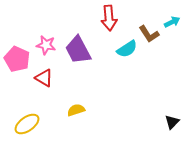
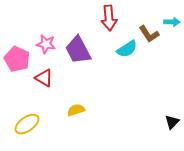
cyan arrow: rotated 28 degrees clockwise
pink star: moved 1 px up
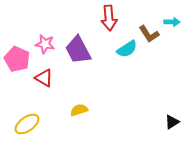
pink star: moved 1 px left
yellow semicircle: moved 3 px right
black triangle: rotated 14 degrees clockwise
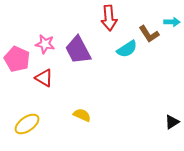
yellow semicircle: moved 3 px right, 5 px down; rotated 42 degrees clockwise
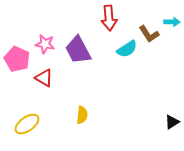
yellow semicircle: rotated 72 degrees clockwise
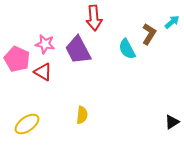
red arrow: moved 15 px left
cyan arrow: rotated 42 degrees counterclockwise
brown L-shape: rotated 115 degrees counterclockwise
cyan semicircle: rotated 95 degrees clockwise
red triangle: moved 1 px left, 6 px up
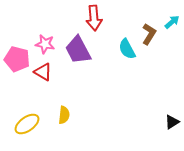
pink pentagon: rotated 10 degrees counterclockwise
yellow semicircle: moved 18 px left
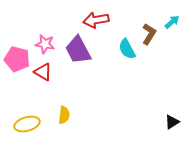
red arrow: moved 2 px right, 2 px down; rotated 85 degrees clockwise
yellow ellipse: rotated 20 degrees clockwise
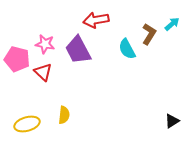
cyan arrow: moved 2 px down
red triangle: rotated 12 degrees clockwise
black triangle: moved 1 px up
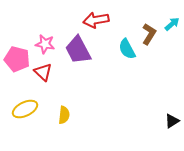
yellow ellipse: moved 2 px left, 15 px up; rotated 10 degrees counterclockwise
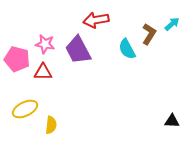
red triangle: rotated 42 degrees counterclockwise
yellow semicircle: moved 13 px left, 10 px down
black triangle: rotated 35 degrees clockwise
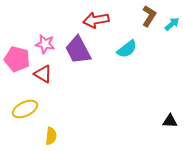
brown L-shape: moved 18 px up
cyan semicircle: rotated 100 degrees counterclockwise
red triangle: moved 2 px down; rotated 30 degrees clockwise
black triangle: moved 2 px left
yellow semicircle: moved 11 px down
